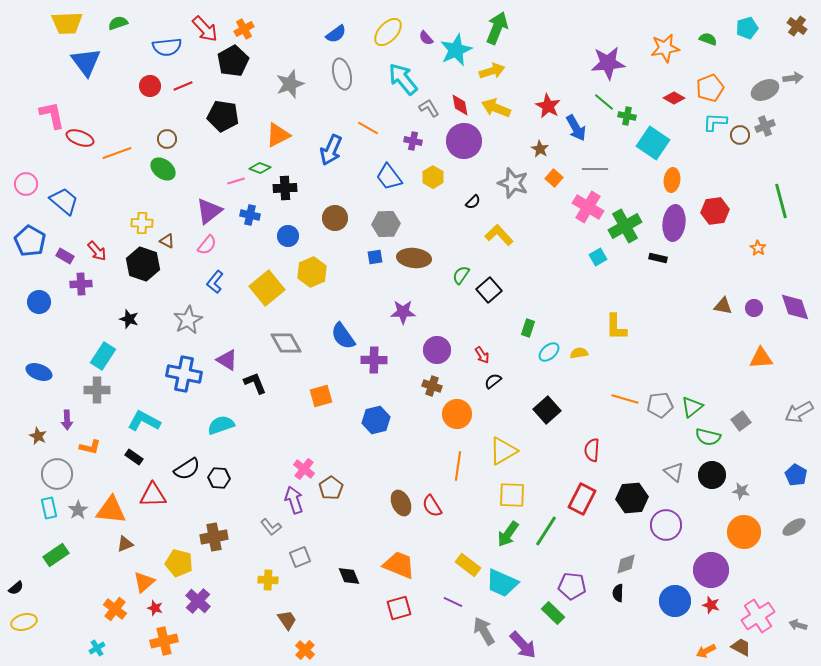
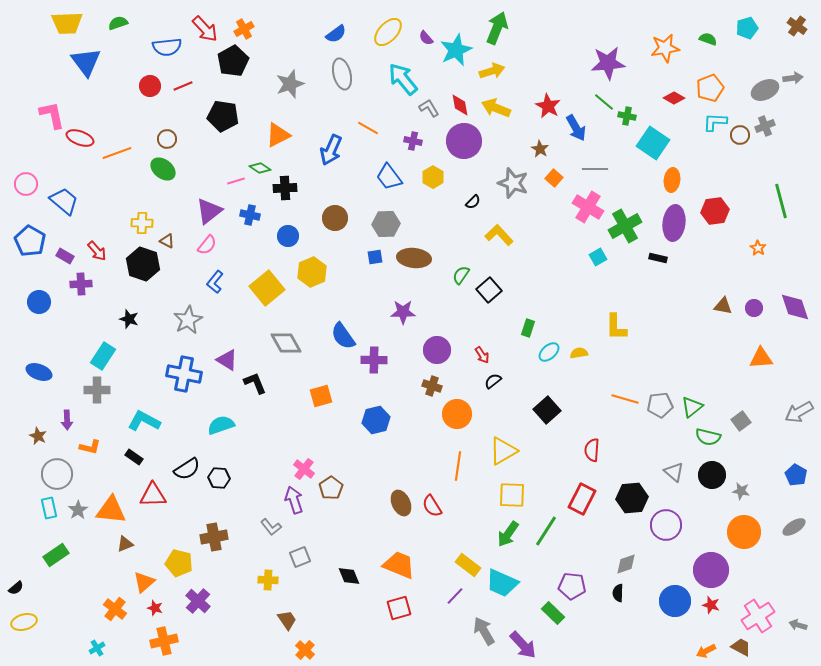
green diamond at (260, 168): rotated 15 degrees clockwise
purple line at (453, 602): moved 2 px right, 6 px up; rotated 72 degrees counterclockwise
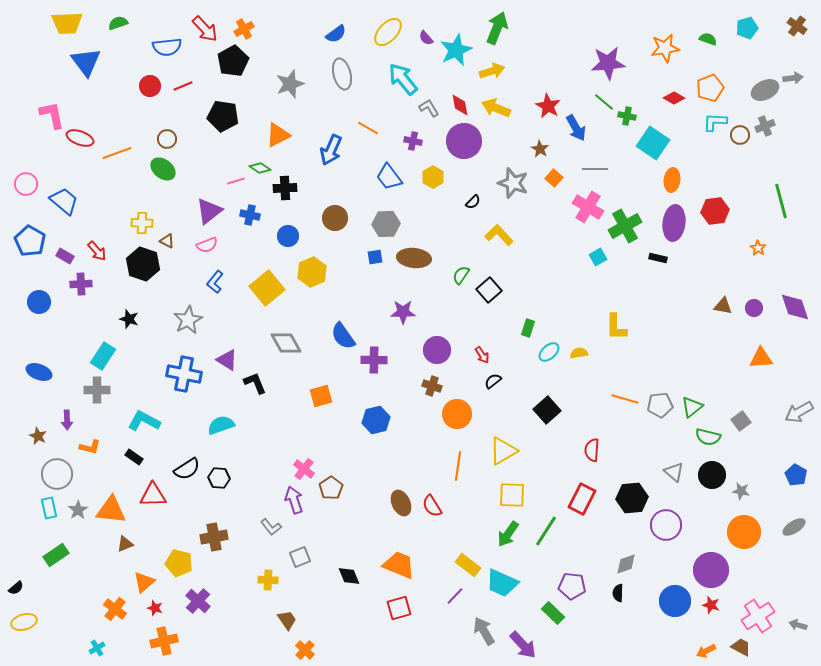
pink semicircle at (207, 245): rotated 30 degrees clockwise
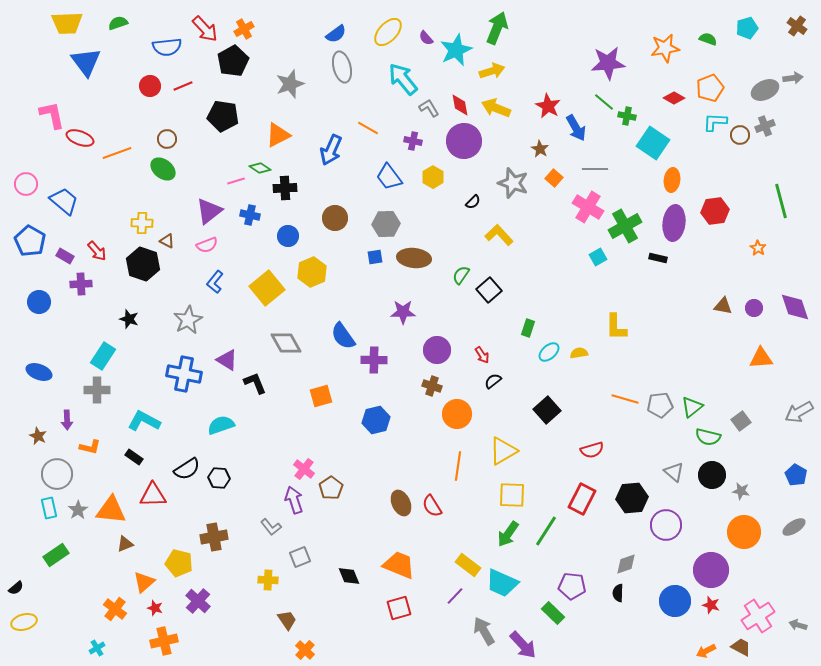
gray ellipse at (342, 74): moved 7 px up
red semicircle at (592, 450): rotated 110 degrees counterclockwise
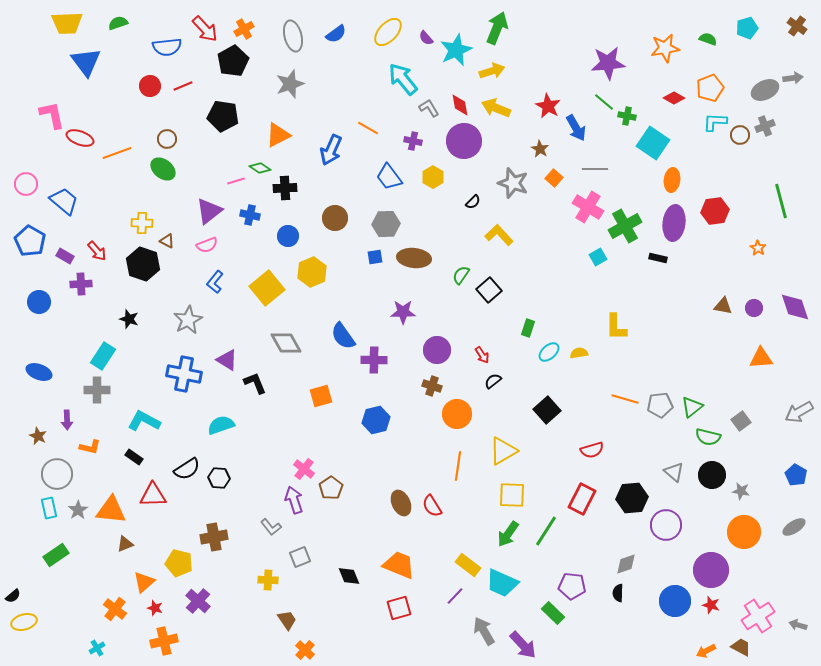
gray ellipse at (342, 67): moved 49 px left, 31 px up
black semicircle at (16, 588): moved 3 px left, 8 px down
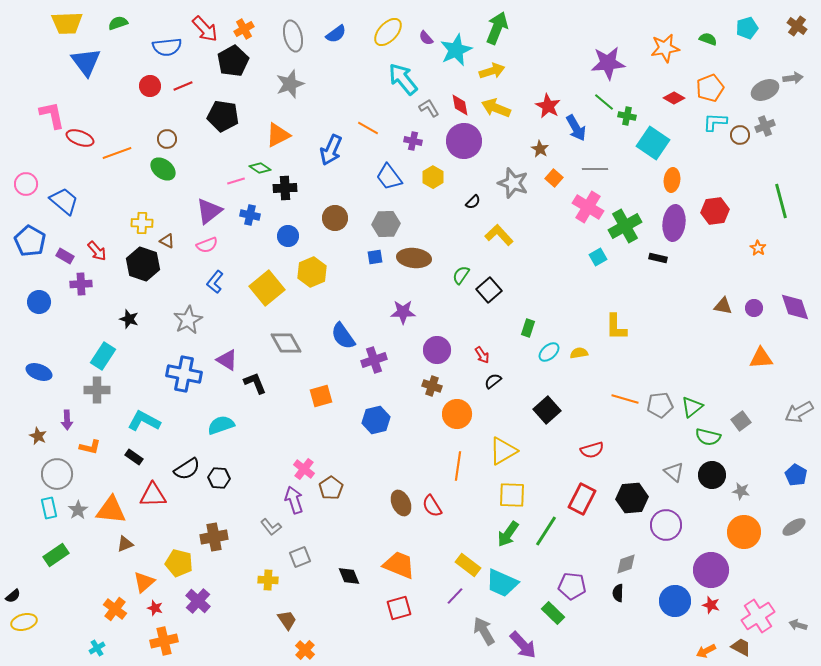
purple cross at (374, 360): rotated 20 degrees counterclockwise
